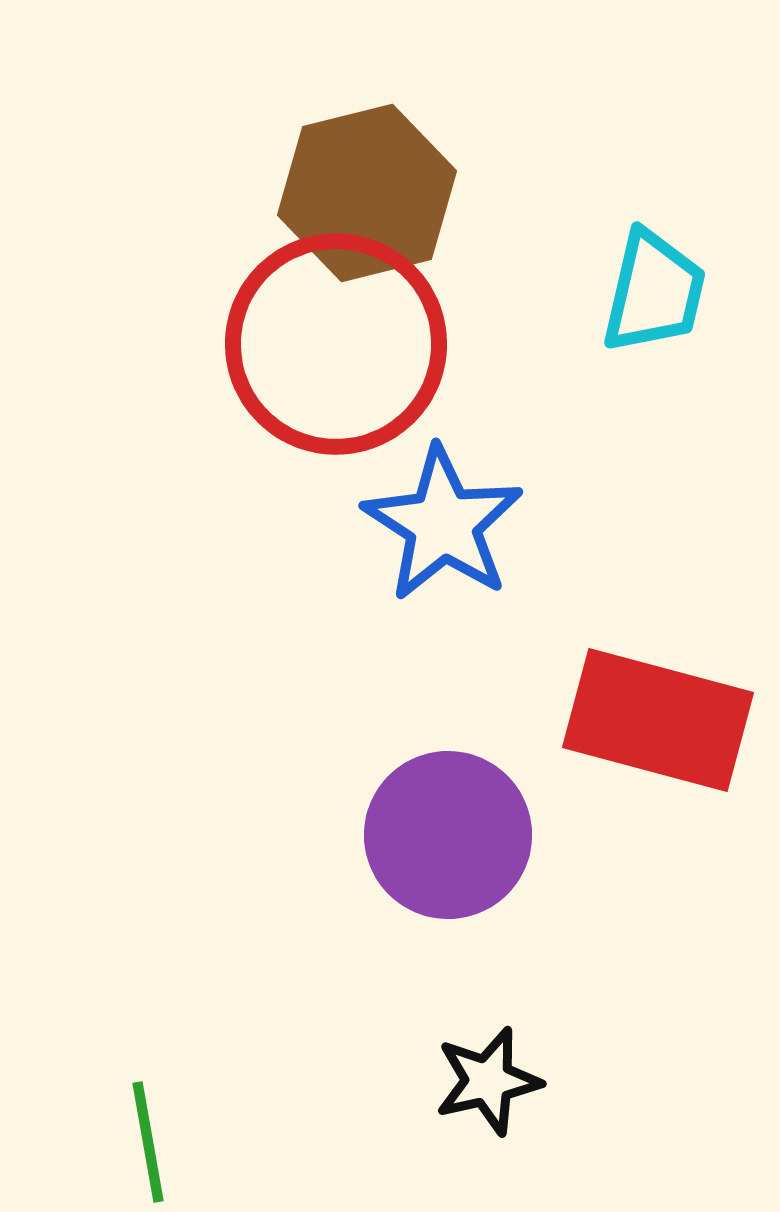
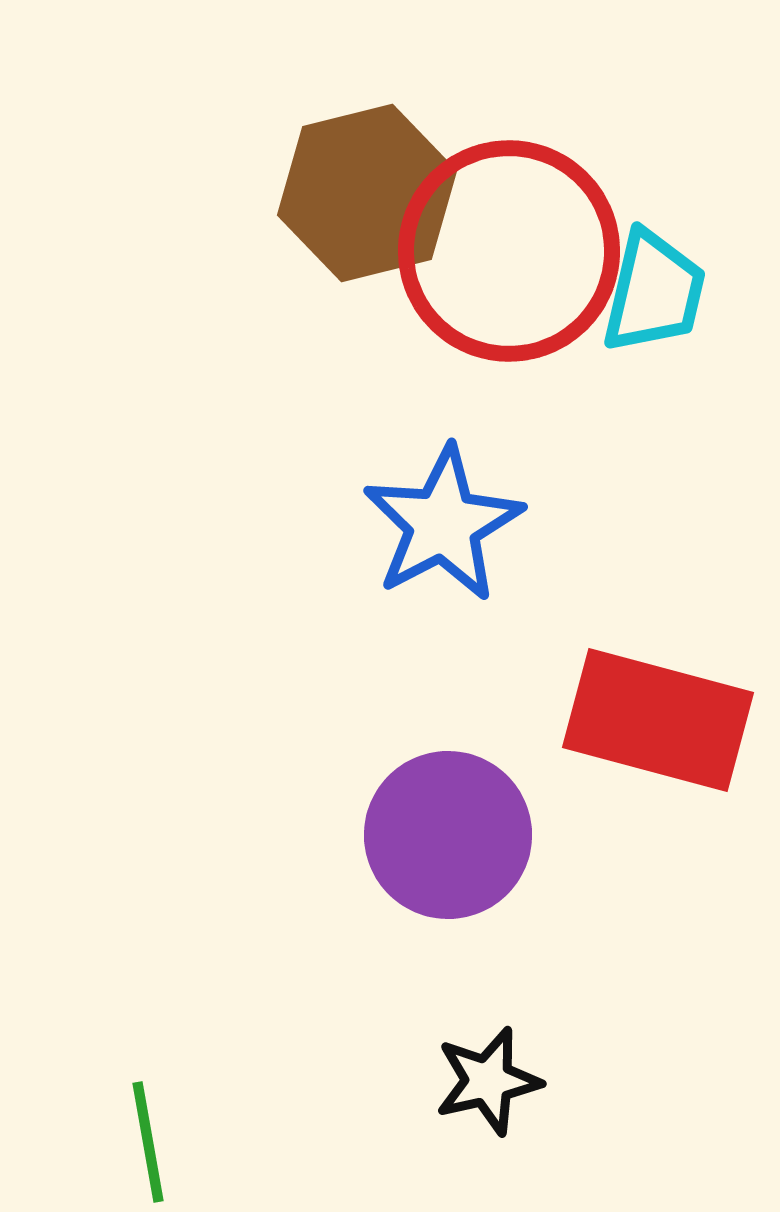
red circle: moved 173 px right, 93 px up
blue star: rotated 11 degrees clockwise
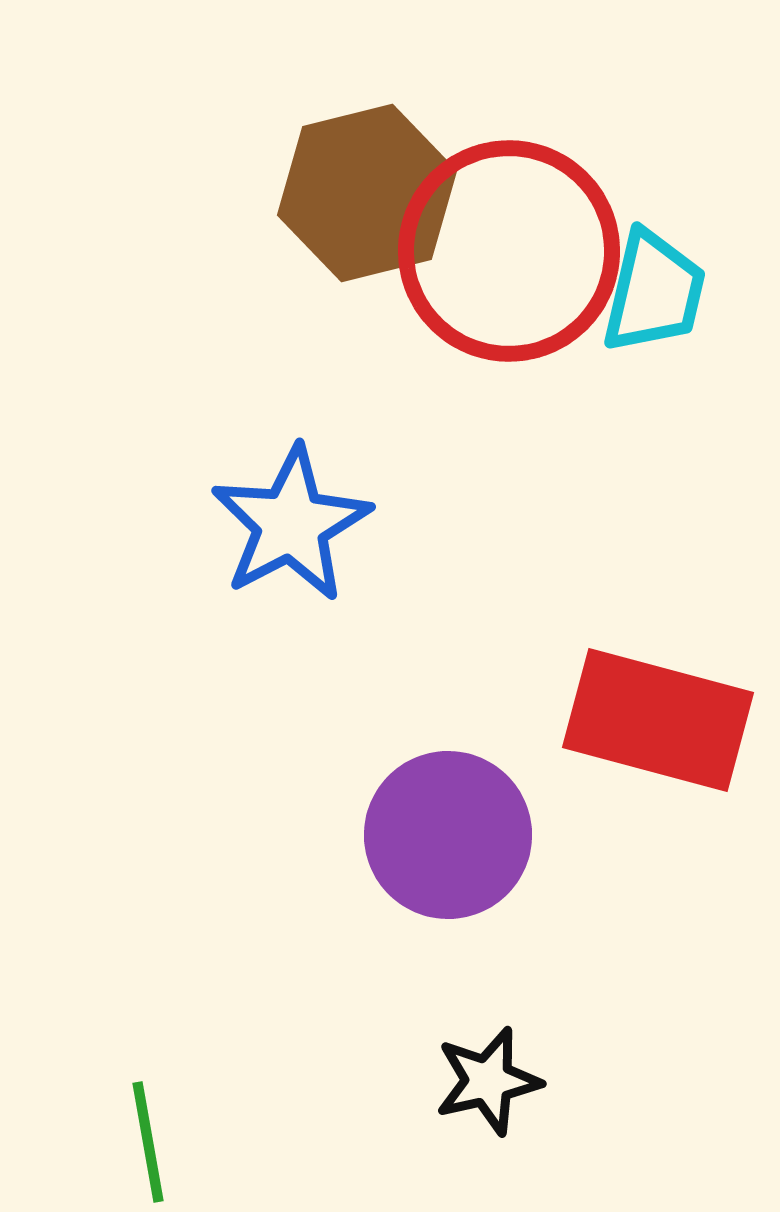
blue star: moved 152 px left
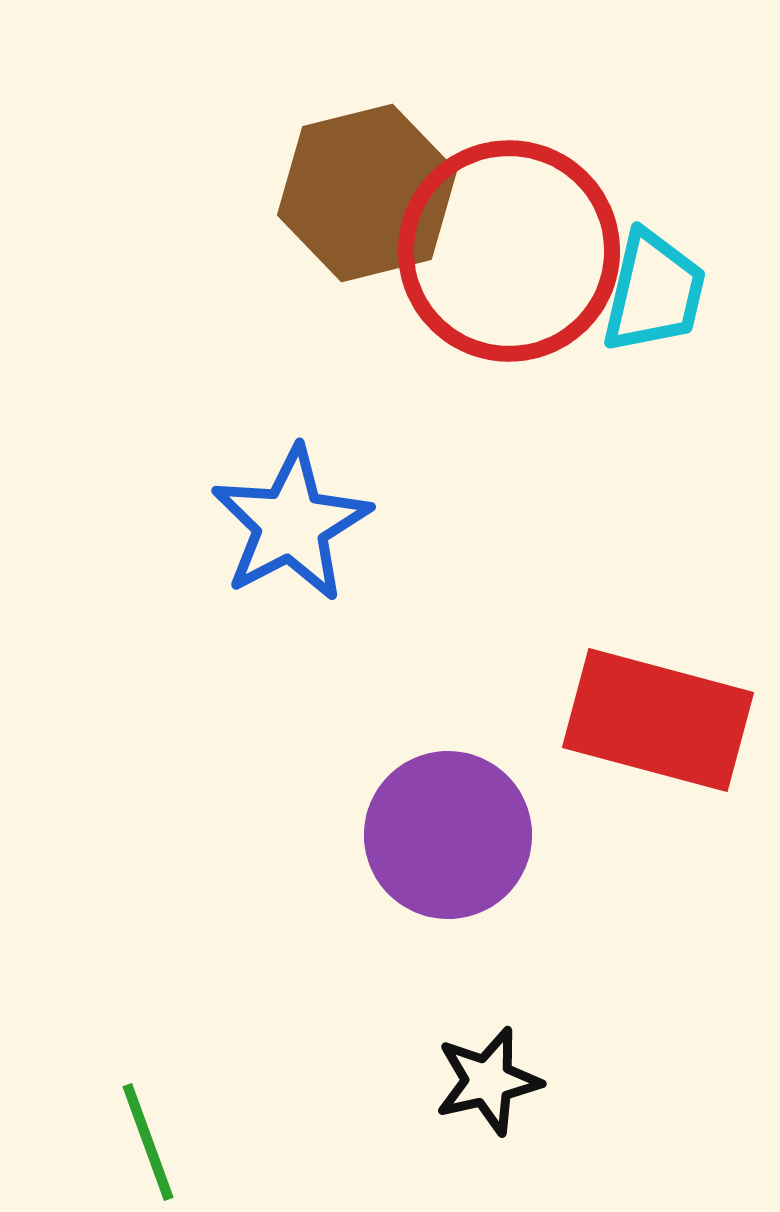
green line: rotated 10 degrees counterclockwise
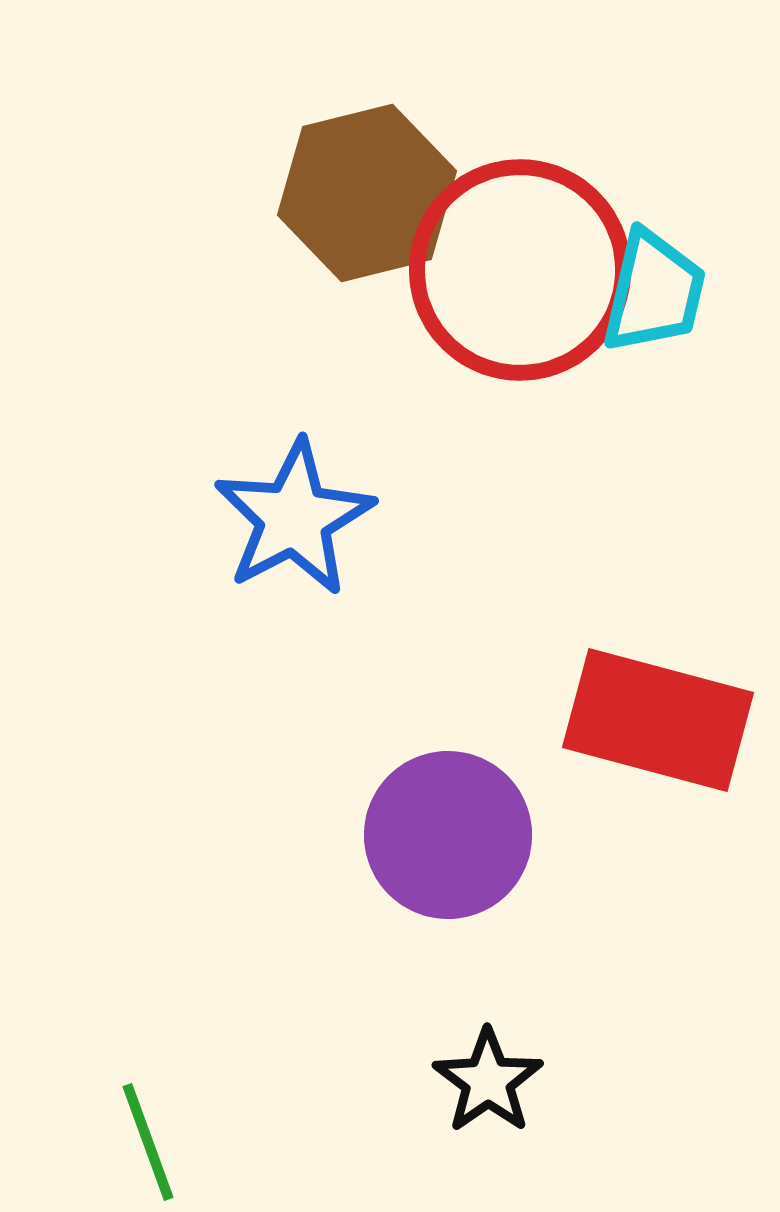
red circle: moved 11 px right, 19 px down
blue star: moved 3 px right, 6 px up
black star: rotated 22 degrees counterclockwise
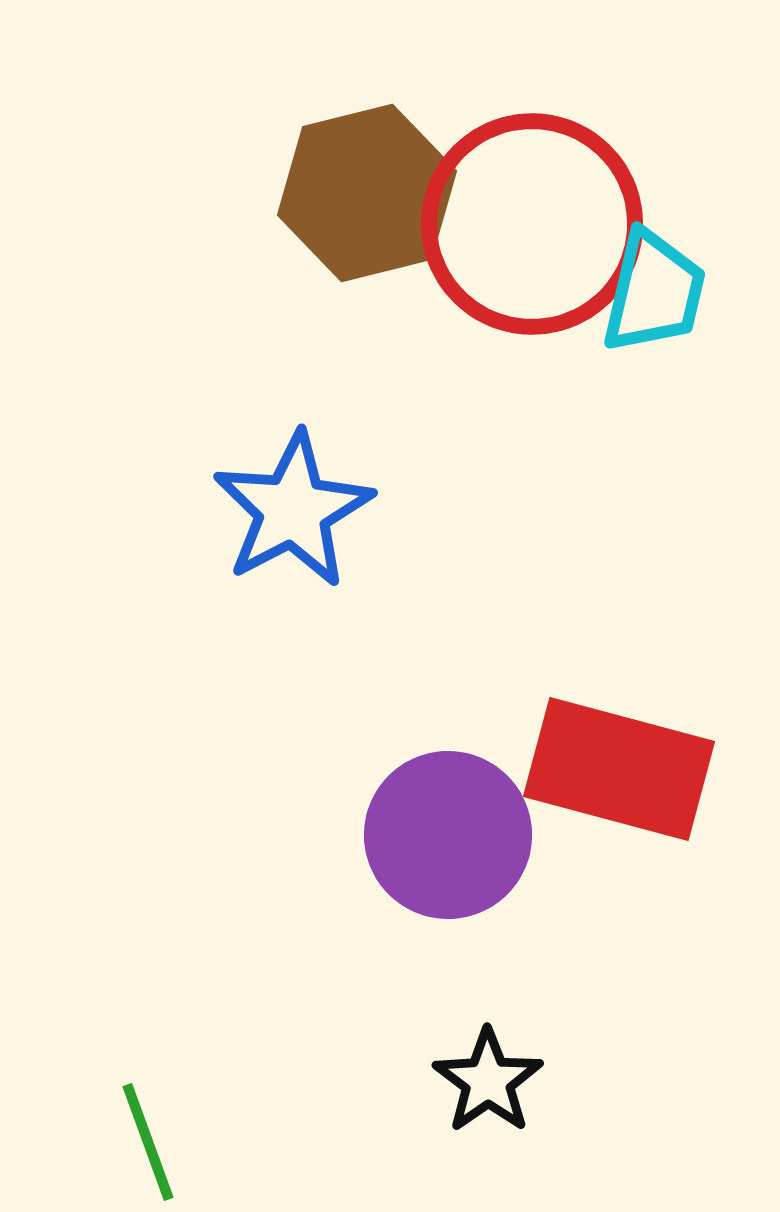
red circle: moved 12 px right, 46 px up
blue star: moved 1 px left, 8 px up
red rectangle: moved 39 px left, 49 px down
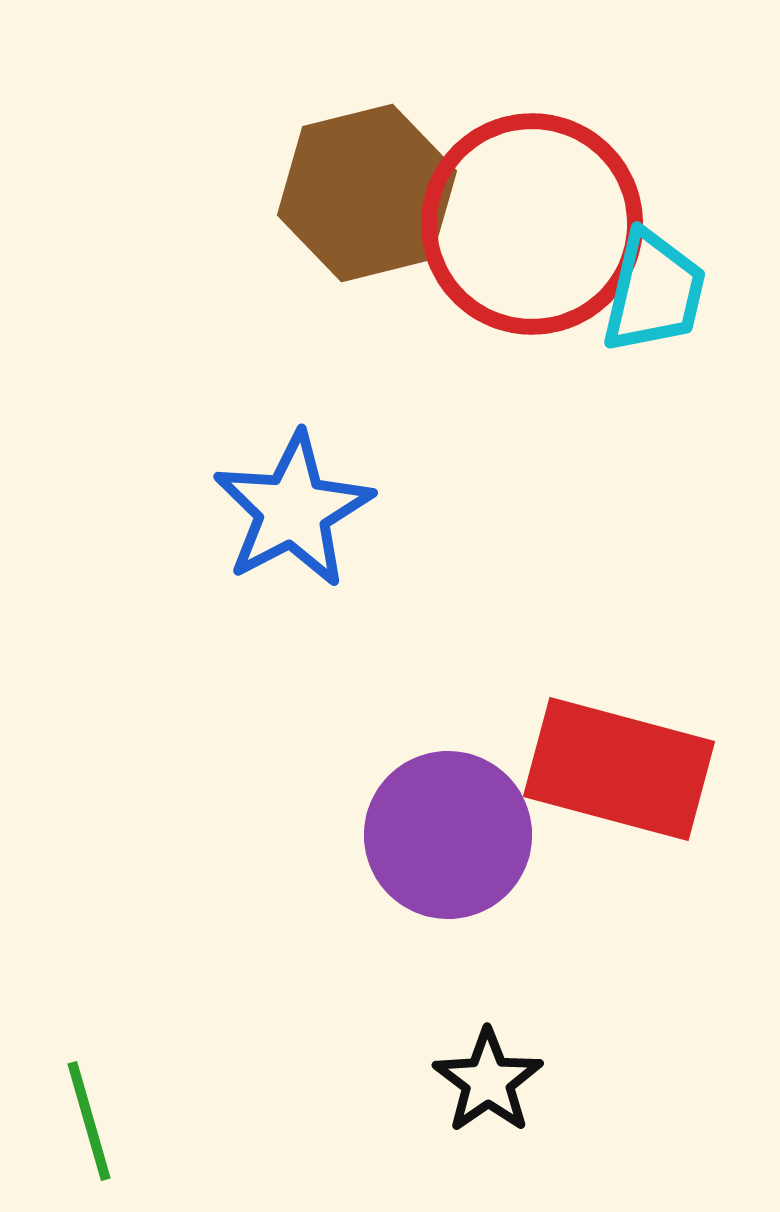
green line: moved 59 px left, 21 px up; rotated 4 degrees clockwise
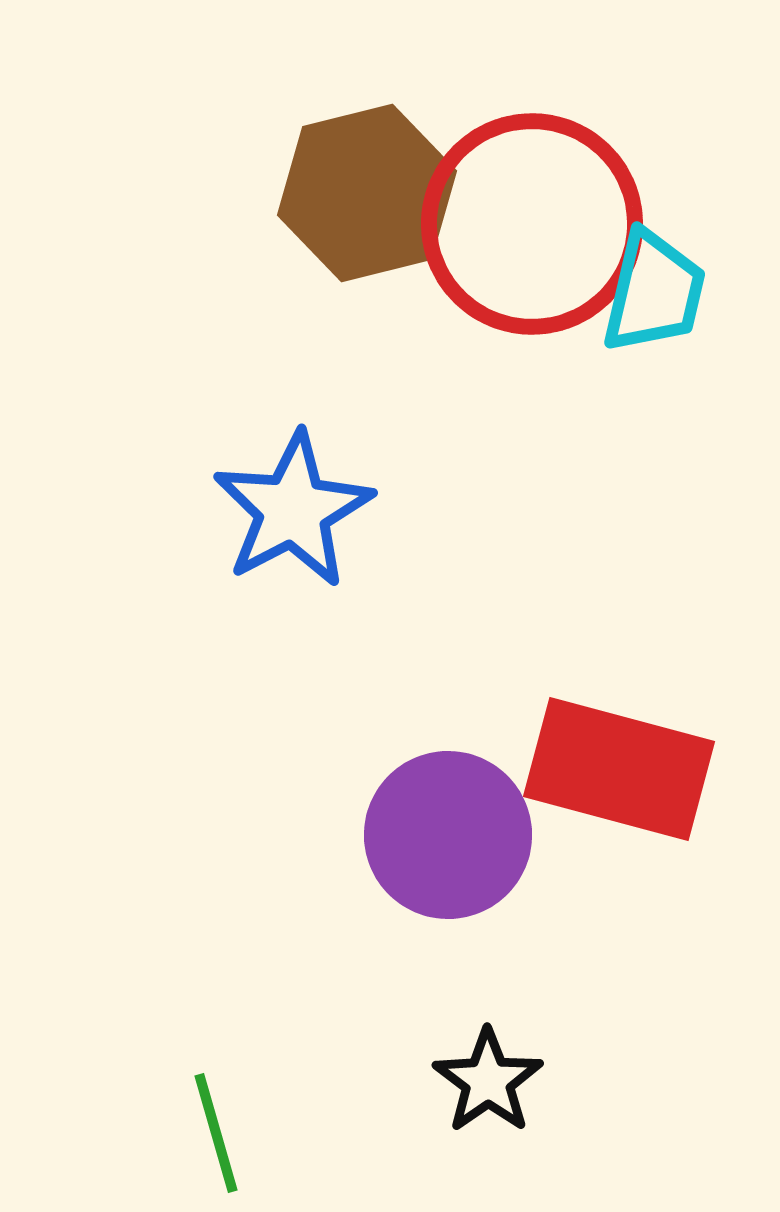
green line: moved 127 px right, 12 px down
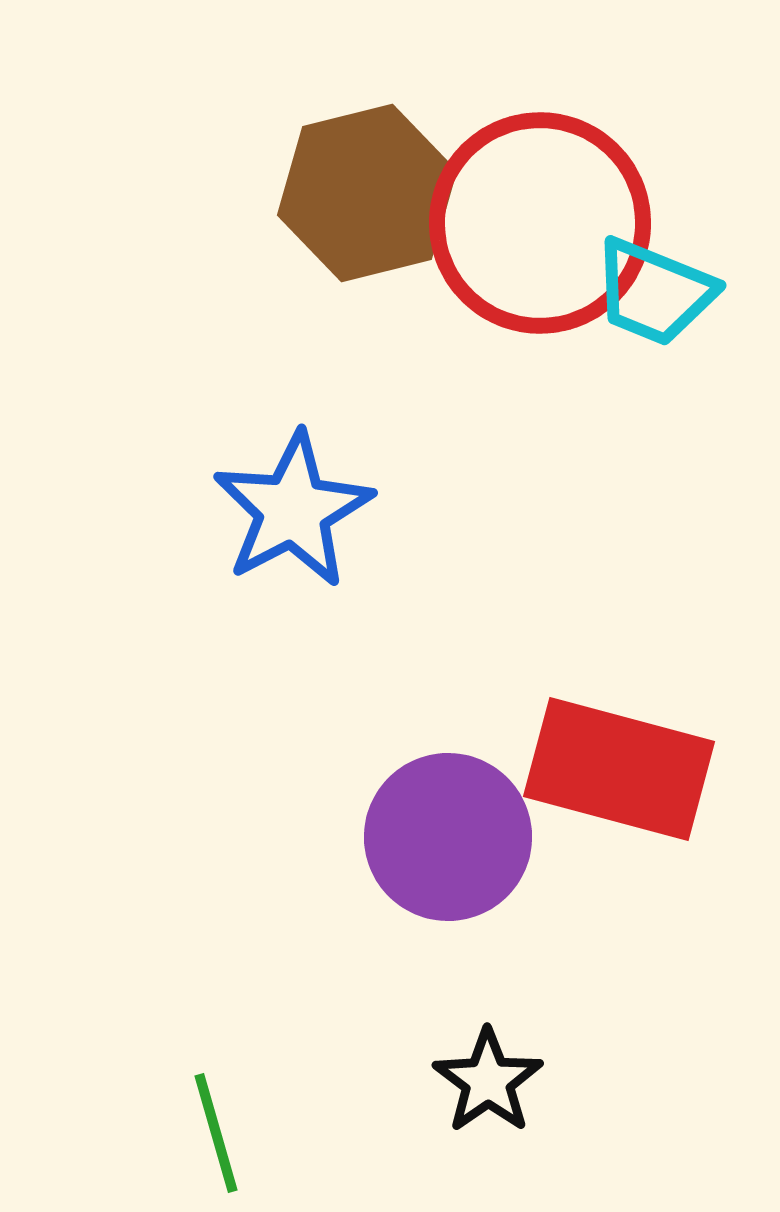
red circle: moved 8 px right, 1 px up
cyan trapezoid: rotated 99 degrees clockwise
purple circle: moved 2 px down
